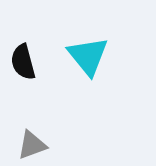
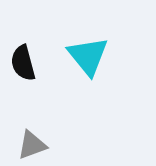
black semicircle: moved 1 px down
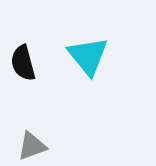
gray triangle: moved 1 px down
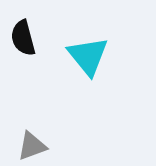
black semicircle: moved 25 px up
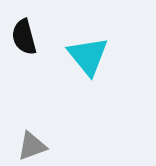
black semicircle: moved 1 px right, 1 px up
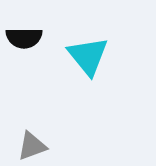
black semicircle: moved 1 px down; rotated 75 degrees counterclockwise
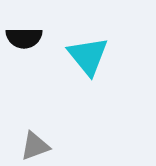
gray triangle: moved 3 px right
